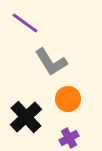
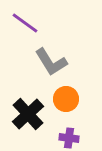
orange circle: moved 2 px left
black cross: moved 2 px right, 3 px up
purple cross: rotated 36 degrees clockwise
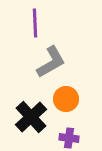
purple line: moved 10 px right; rotated 52 degrees clockwise
gray L-shape: rotated 88 degrees counterclockwise
black cross: moved 3 px right, 3 px down
